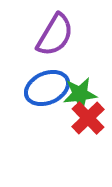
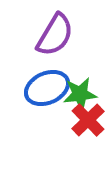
red cross: moved 2 px down
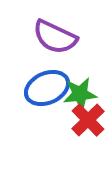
purple semicircle: moved 2 px down; rotated 84 degrees clockwise
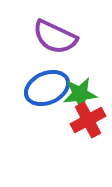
red cross: rotated 16 degrees clockwise
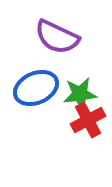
purple semicircle: moved 2 px right
blue ellipse: moved 11 px left
